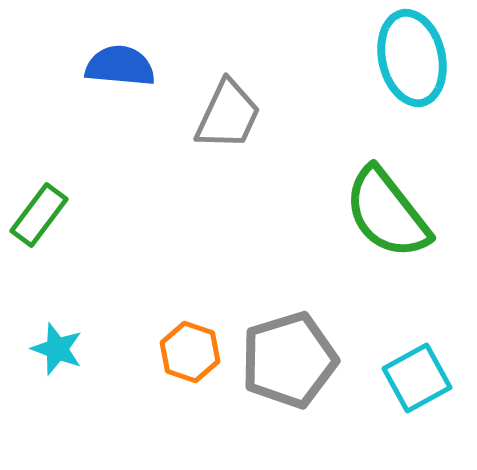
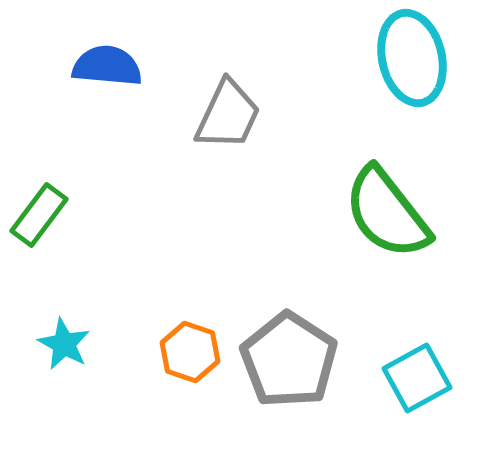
blue semicircle: moved 13 px left
cyan star: moved 7 px right, 5 px up; rotated 8 degrees clockwise
gray pentagon: rotated 22 degrees counterclockwise
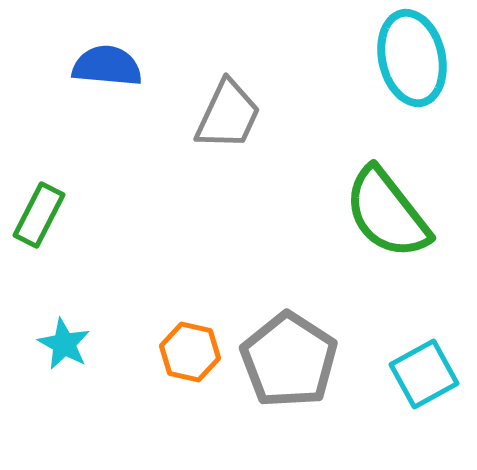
green rectangle: rotated 10 degrees counterclockwise
orange hexagon: rotated 6 degrees counterclockwise
cyan square: moved 7 px right, 4 px up
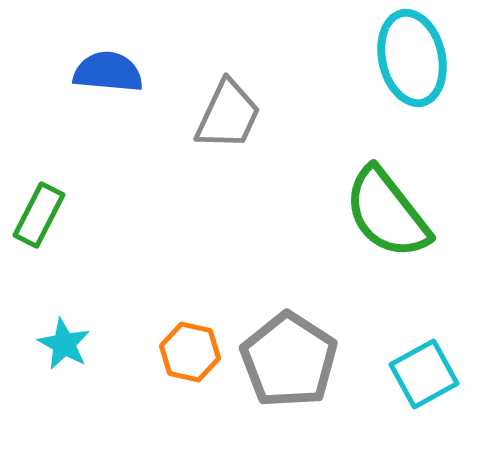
blue semicircle: moved 1 px right, 6 px down
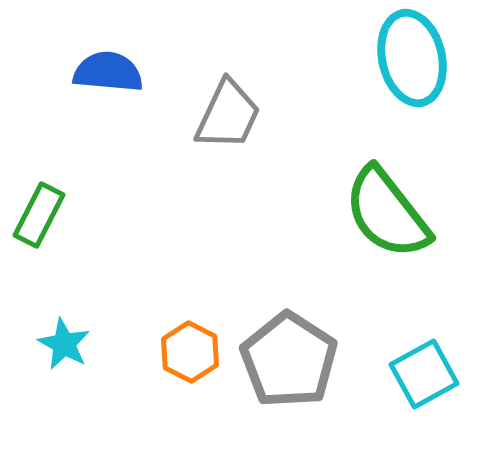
orange hexagon: rotated 14 degrees clockwise
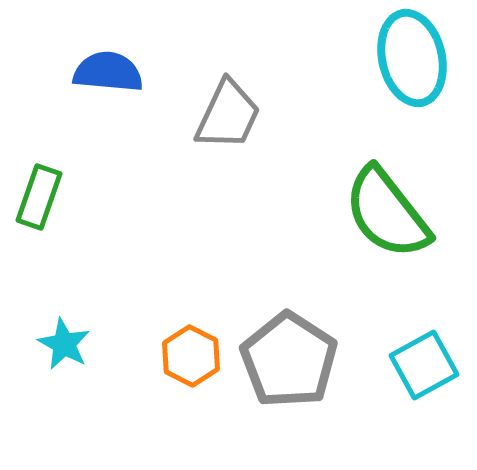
green rectangle: moved 18 px up; rotated 8 degrees counterclockwise
orange hexagon: moved 1 px right, 4 px down
cyan square: moved 9 px up
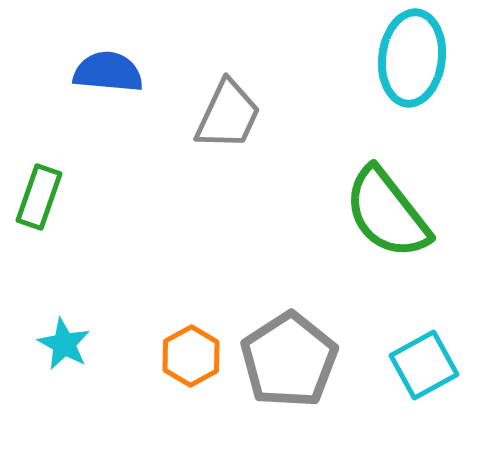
cyan ellipse: rotated 20 degrees clockwise
orange hexagon: rotated 4 degrees clockwise
gray pentagon: rotated 6 degrees clockwise
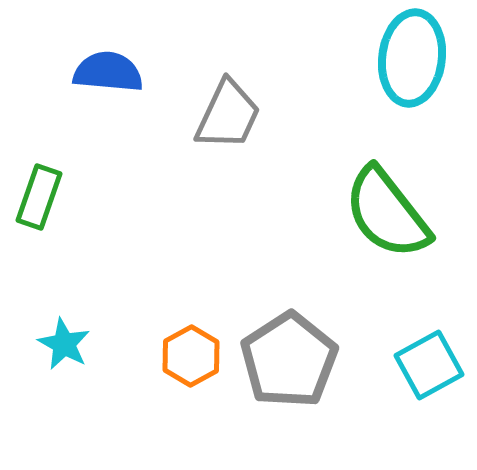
cyan square: moved 5 px right
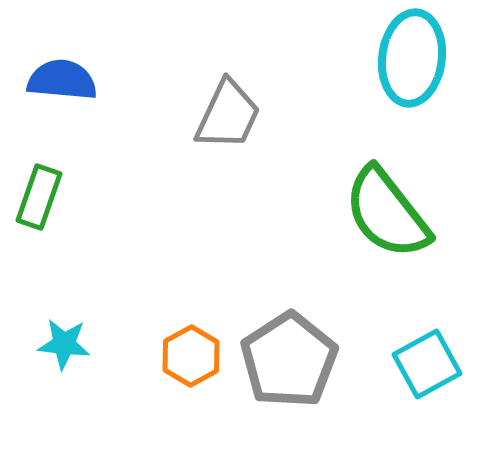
blue semicircle: moved 46 px left, 8 px down
cyan star: rotated 22 degrees counterclockwise
cyan square: moved 2 px left, 1 px up
